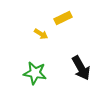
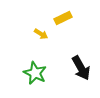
green star: rotated 15 degrees clockwise
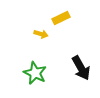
yellow rectangle: moved 2 px left
yellow arrow: rotated 16 degrees counterclockwise
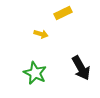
yellow rectangle: moved 2 px right, 5 px up
